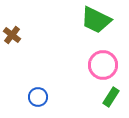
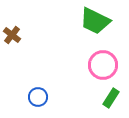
green trapezoid: moved 1 px left, 1 px down
green rectangle: moved 1 px down
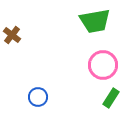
green trapezoid: rotated 36 degrees counterclockwise
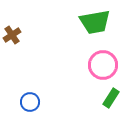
green trapezoid: moved 1 px down
brown cross: rotated 18 degrees clockwise
blue circle: moved 8 px left, 5 px down
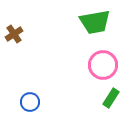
brown cross: moved 2 px right, 1 px up
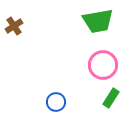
green trapezoid: moved 3 px right, 1 px up
brown cross: moved 8 px up
blue circle: moved 26 px right
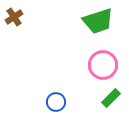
green trapezoid: rotated 8 degrees counterclockwise
brown cross: moved 9 px up
green rectangle: rotated 12 degrees clockwise
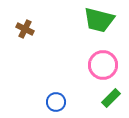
brown cross: moved 11 px right, 12 px down; rotated 30 degrees counterclockwise
green trapezoid: moved 1 px right, 1 px up; rotated 32 degrees clockwise
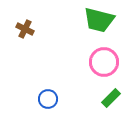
pink circle: moved 1 px right, 3 px up
blue circle: moved 8 px left, 3 px up
